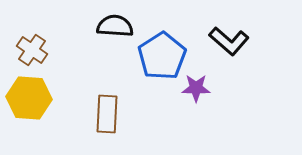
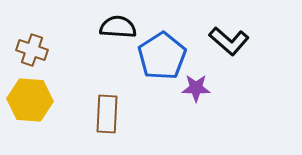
black semicircle: moved 3 px right, 1 px down
brown cross: rotated 16 degrees counterclockwise
yellow hexagon: moved 1 px right, 2 px down
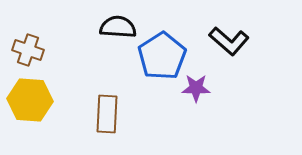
brown cross: moved 4 px left
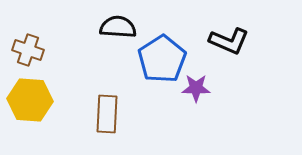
black L-shape: rotated 18 degrees counterclockwise
blue pentagon: moved 3 px down
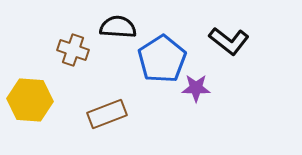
black L-shape: rotated 15 degrees clockwise
brown cross: moved 45 px right
brown rectangle: rotated 66 degrees clockwise
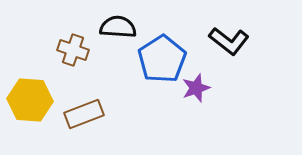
purple star: rotated 20 degrees counterclockwise
brown rectangle: moved 23 px left
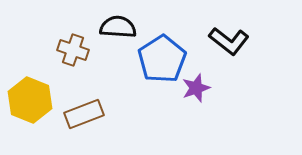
yellow hexagon: rotated 18 degrees clockwise
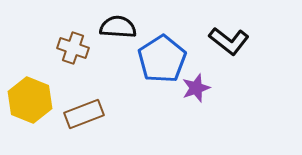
brown cross: moved 2 px up
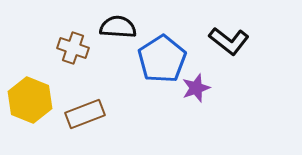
brown rectangle: moved 1 px right
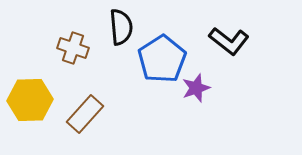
black semicircle: moved 3 px right; rotated 81 degrees clockwise
yellow hexagon: rotated 24 degrees counterclockwise
brown rectangle: rotated 27 degrees counterclockwise
